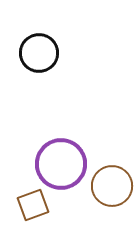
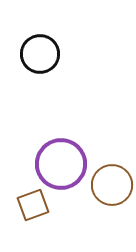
black circle: moved 1 px right, 1 px down
brown circle: moved 1 px up
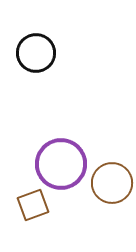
black circle: moved 4 px left, 1 px up
brown circle: moved 2 px up
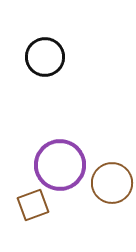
black circle: moved 9 px right, 4 px down
purple circle: moved 1 px left, 1 px down
